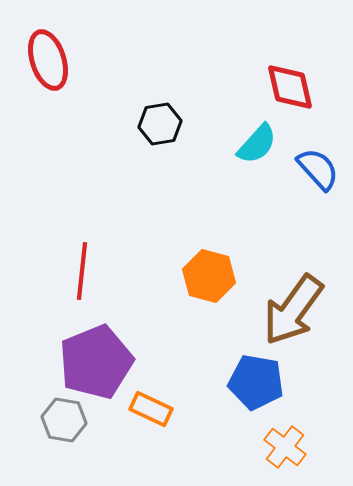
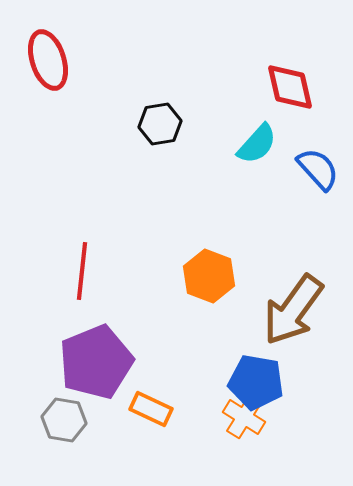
orange hexagon: rotated 6 degrees clockwise
orange cross: moved 41 px left, 30 px up; rotated 6 degrees counterclockwise
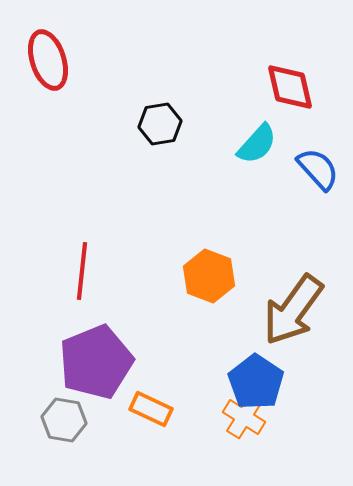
blue pentagon: rotated 24 degrees clockwise
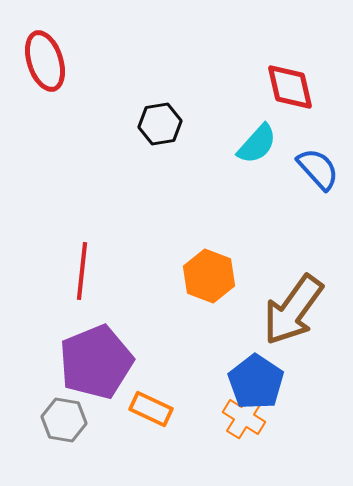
red ellipse: moved 3 px left, 1 px down
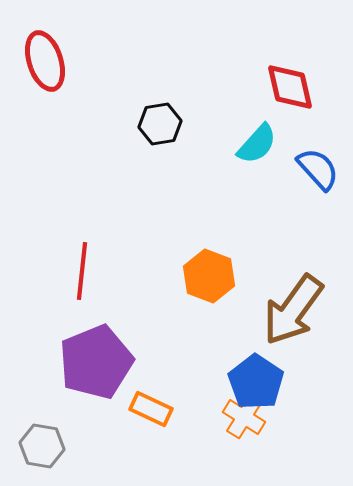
gray hexagon: moved 22 px left, 26 px down
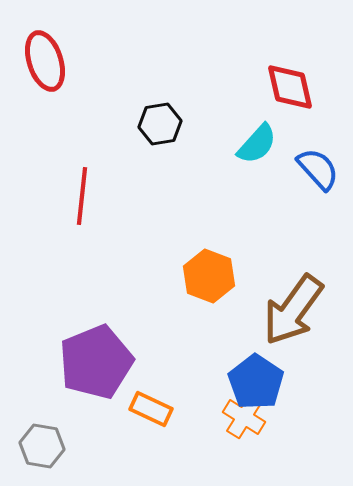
red line: moved 75 px up
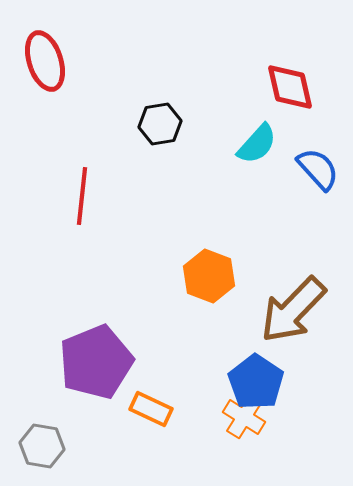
brown arrow: rotated 8 degrees clockwise
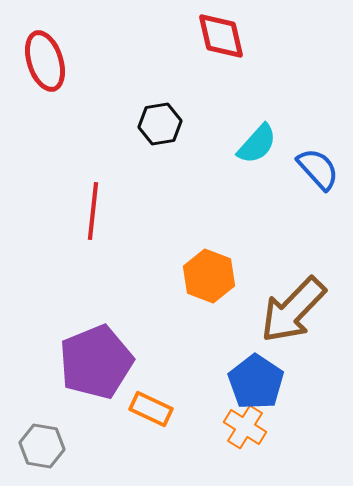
red diamond: moved 69 px left, 51 px up
red line: moved 11 px right, 15 px down
orange cross: moved 1 px right, 10 px down
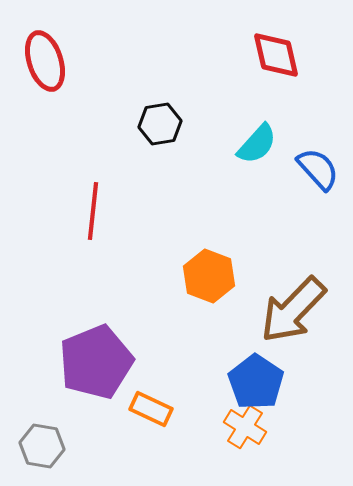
red diamond: moved 55 px right, 19 px down
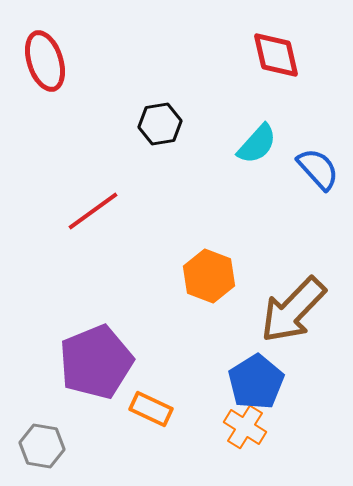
red line: rotated 48 degrees clockwise
blue pentagon: rotated 6 degrees clockwise
